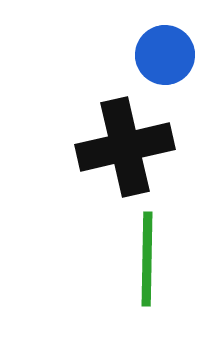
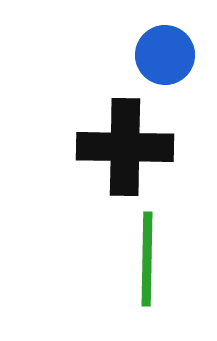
black cross: rotated 14 degrees clockwise
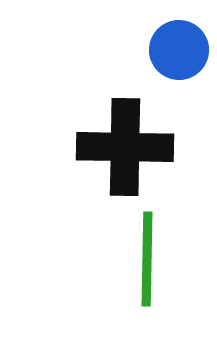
blue circle: moved 14 px right, 5 px up
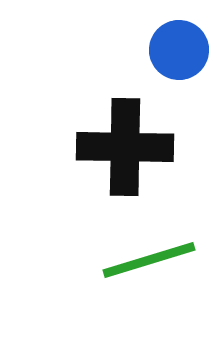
green line: moved 2 px right, 1 px down; rotated 72 degrees clockwise
